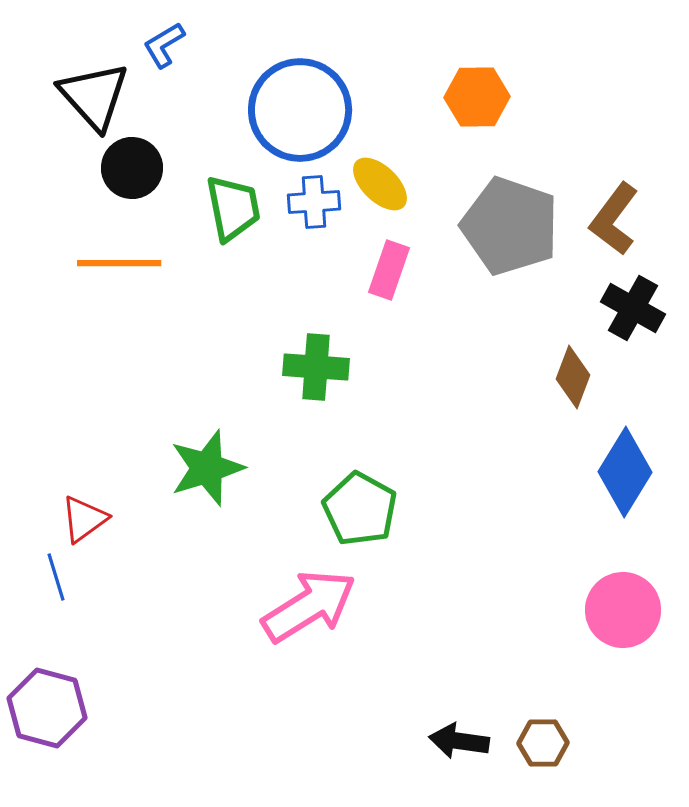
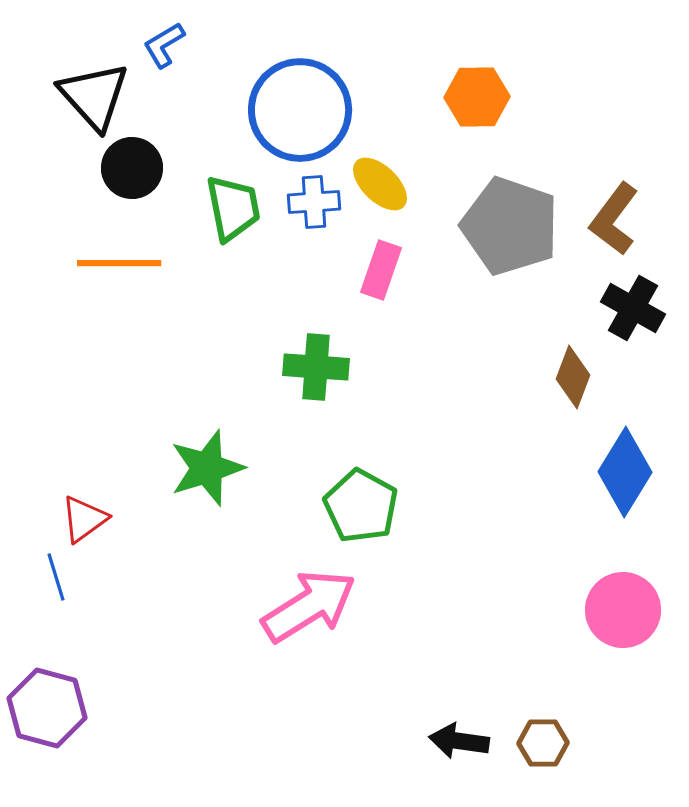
pink rectangle: moved 8 px left
green pentagon: moved 1 px right, 3 px up
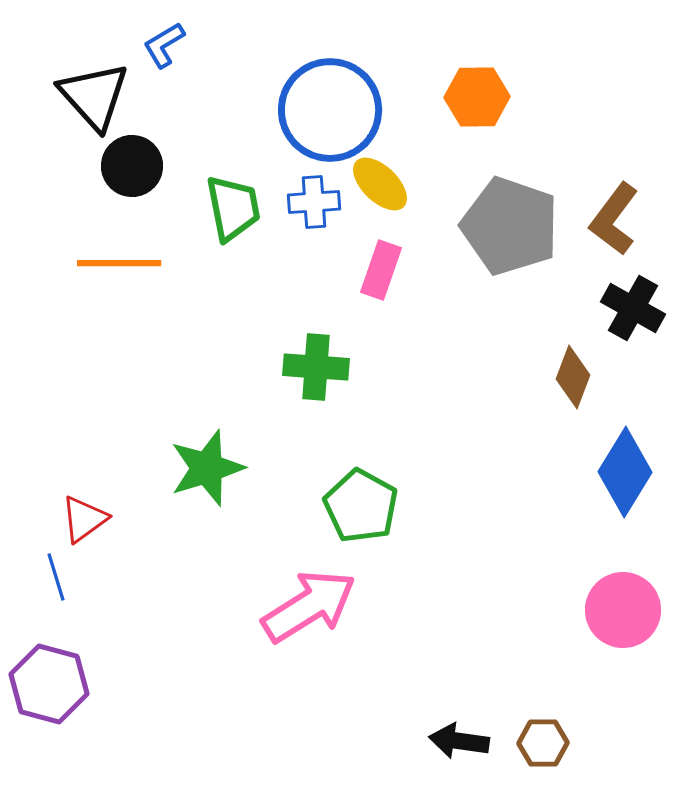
blue circle: moved 30 px right
black circle: moved 2 px up
purple hexagon: moved 2 px right, 24 px up
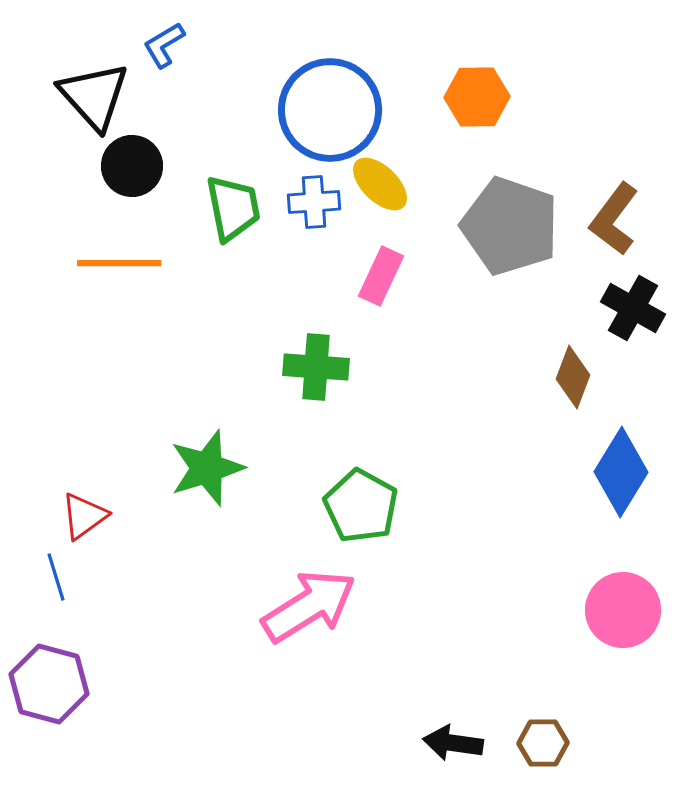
pink rectangle: moved 6 px down; rotated 6 degrees clockwise
blue diamond: moved 4 px left
red triangle: moved 3 px up
black arrow: moved 6 px left, 2 px down
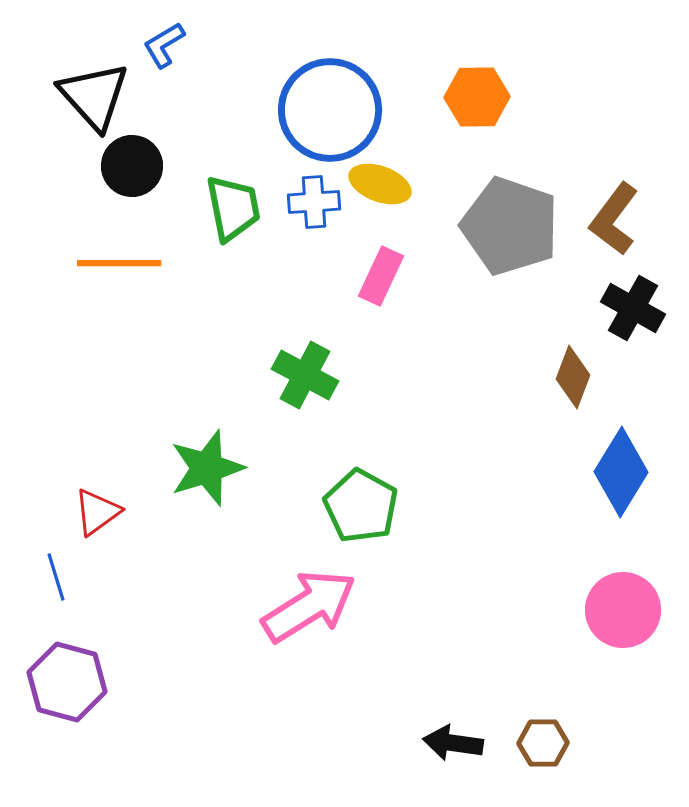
yellow ellipse: rotated 24 degrees counterclockwise
green cross: moved 11 px left, 8 px down; rotated 24 degrees clockwise
red triangle: moved 13 px right, 4 px up
purple hexagon: moved 18 px right, 2 px up
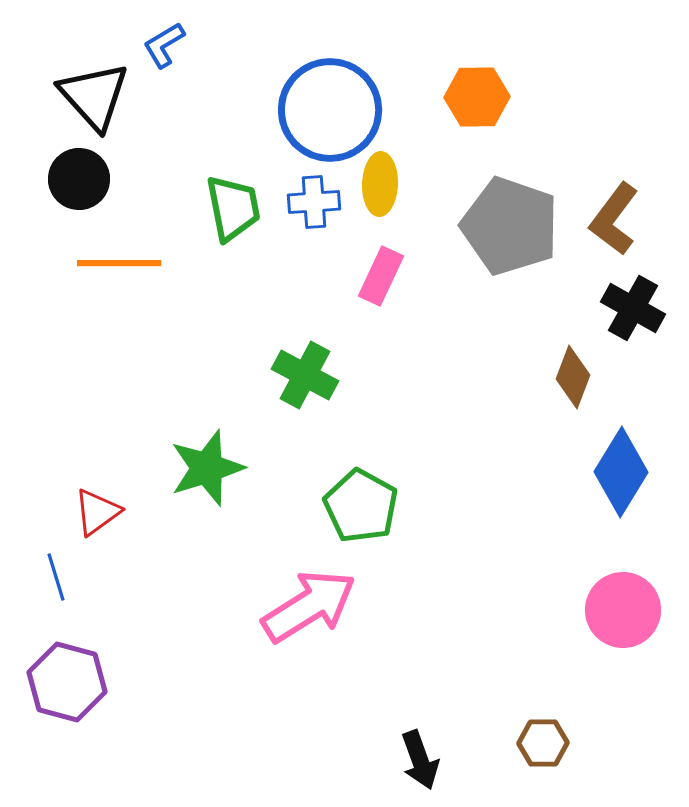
black circle: moved 53 px left, 13 px down
yellow ellipse: rotated 72 degrees clockwise
black arrow: moved 33 px left, 17 px down; rotated 118 degrees counterclockwise
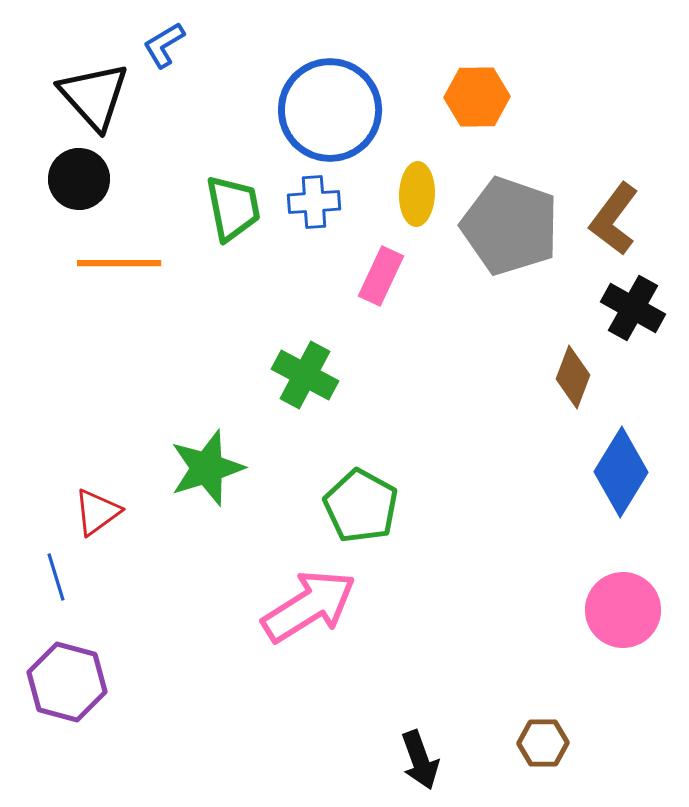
yellow ellipse: moved 37 px right, 10 px down
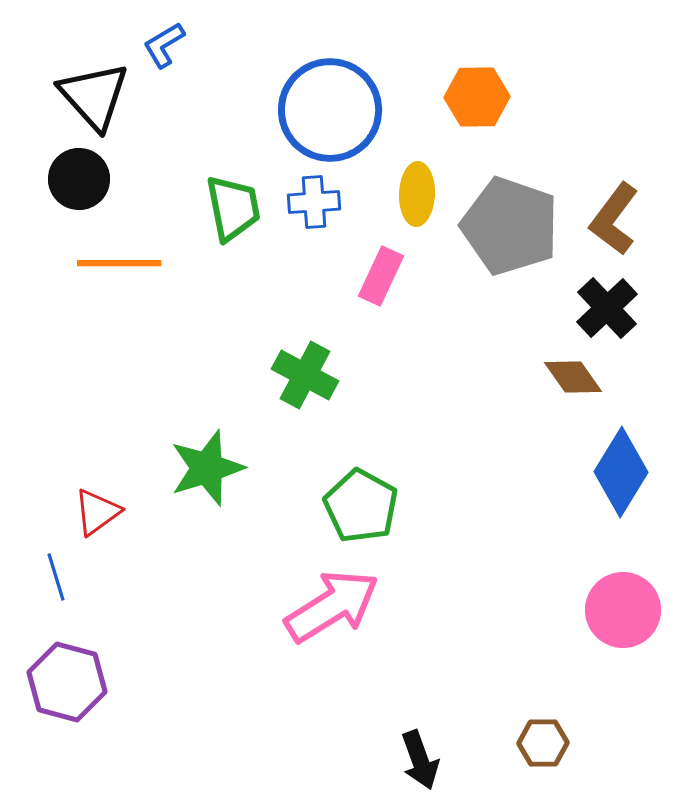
black cross: moved 26 px left; rotated 18 degrees clockwise
brown diamond: rotated 56 degrees counterclockwise
pink arrow: moved 23 px right
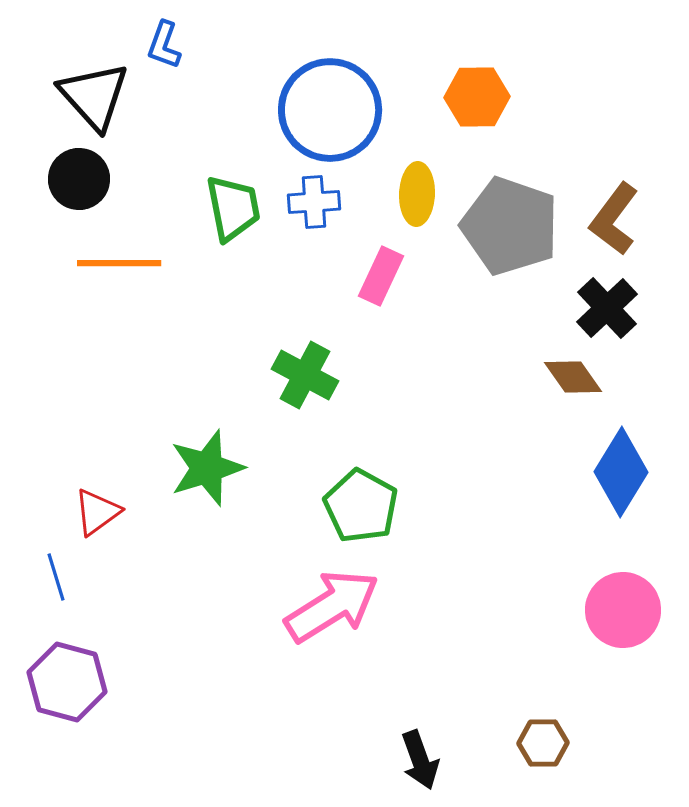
blue L-shape: rotated 39 degrees counterclockwise
